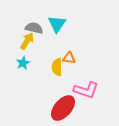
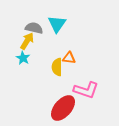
cyan star: moved 5 px up; rotated 16 degrees counterclockwise
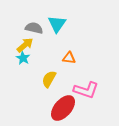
yellow arrow: moved 2 px left, 4 px down; rotated 18 degrees clockwise
yellow semicircle: moved 8 px left, 12 px down; rotated 30 degrees clockwise
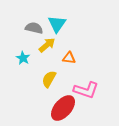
yellow arrow: moved 22 px right
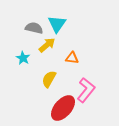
orange triangle: moved 3 px right
pink L-shape: rotated 70 degrees counterclockwise
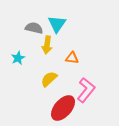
yellow arrow: rotated 138 degrees clockwise
cyan star: moved 5 px left; rotated 16 degrees clockwise
yellow semicircle: rotated 18 degrees clockwise
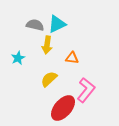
cyan triangle: rotated 30 degrees clockwise
gray semicircle: moved 1 px right, 3 px up
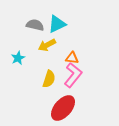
yellow arrow: rotated 54 degrees clockwise
yellow semicircle: rotated 150 degrees clockwise
pink L-shape: moved 13 px left, 15 px up
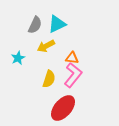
gray semicircle: rotated 102 degrees clockwise
yellow arrow: moved 1 px left, 1 px down
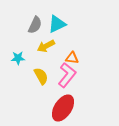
cyan star: rotated 24 degrees clockwise
pink L-shape: moved 6 px left
yellow semicircle: moved 8 px left, 3 px up; rotated 48 degrees counterclockwise
red ellipse: rotated 8 degrees counterclockwise
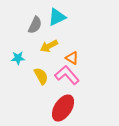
cyan triangle: moved 7 px up
yellow arrow: moved 3 px right
orange triangle: rotated 24 degrees clockwise
pink L-shape: rotated 80 degrees counterclockwise
